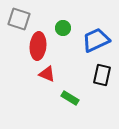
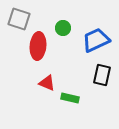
red triangle: moved 9 px down
green rectangle: rotated 18 degrees counterclockwise
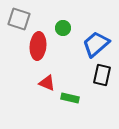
blue trapezoid: moved 4 px down; rotated 16 degrees counterclockwise
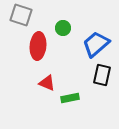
gray square: moved 2 px right, 4 px up
green rectangle: rotated 24 degrees counterclockwise
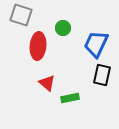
blue trapezoid: rotated 24 degrees counterclockwise
red triangle: rotated 18 degrees clockwise
